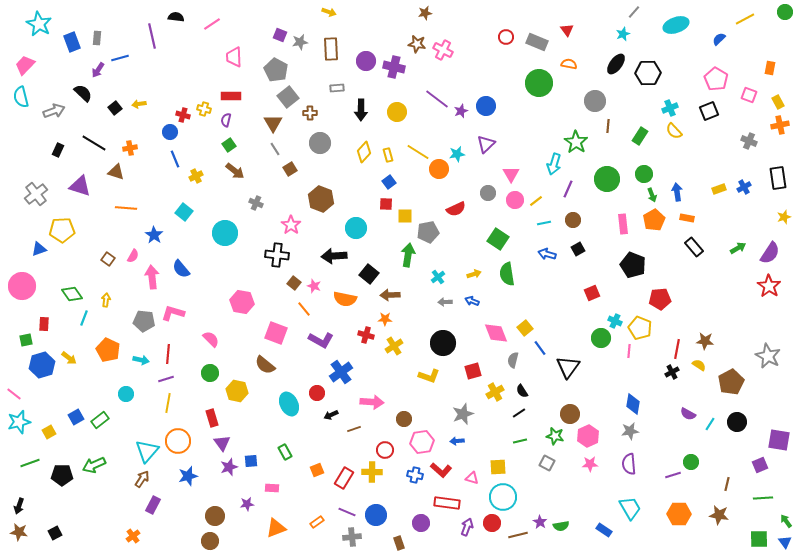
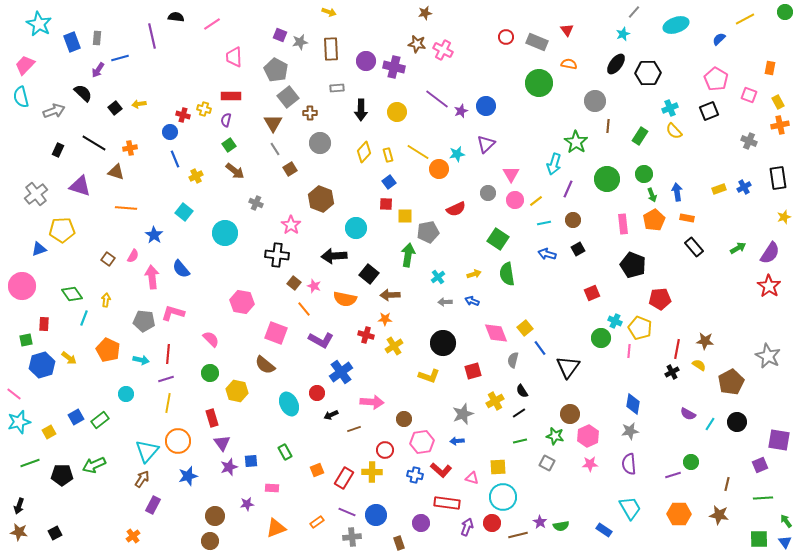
yellow cross at (495, 392): moved 9 px down
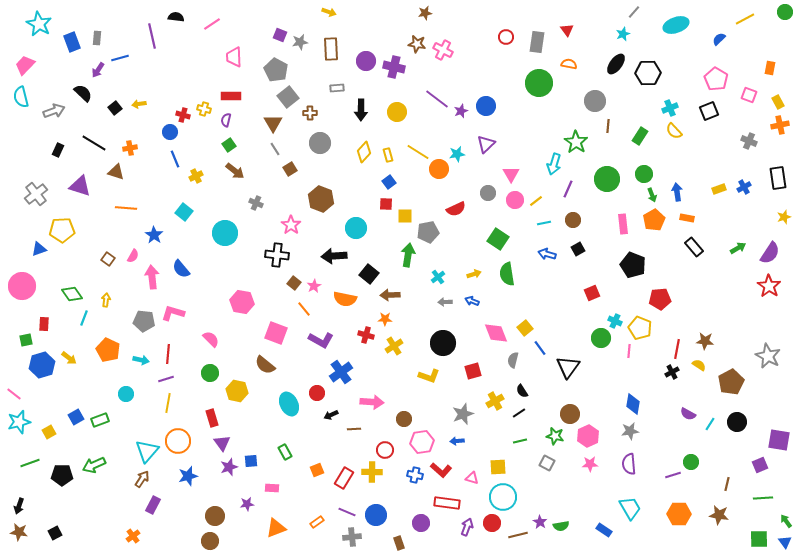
gray rectangle at (537, 42): rotated 75 degrees clockwise
pink star at (314, 286): rotated 24 degrees clockwise
green rectangle at (100, 420): rotated 18 degrees clockwise
brown line at (354, 429): rotated 16 degrees clockwise
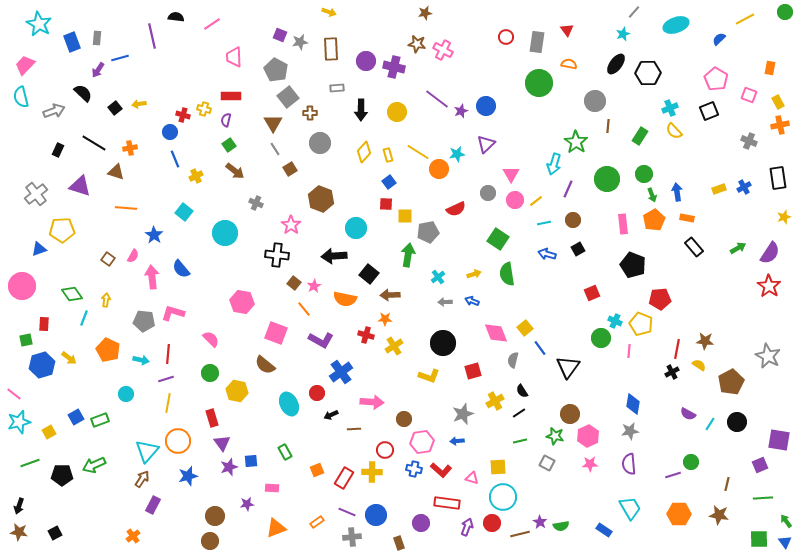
yellow pentagon at (640, 328): moved 1 px right, 4 px up
blue cross at (415, 475): moved 1 px left, 6 px up
brown line at (518, 535): moved 2 px right, 1 px up
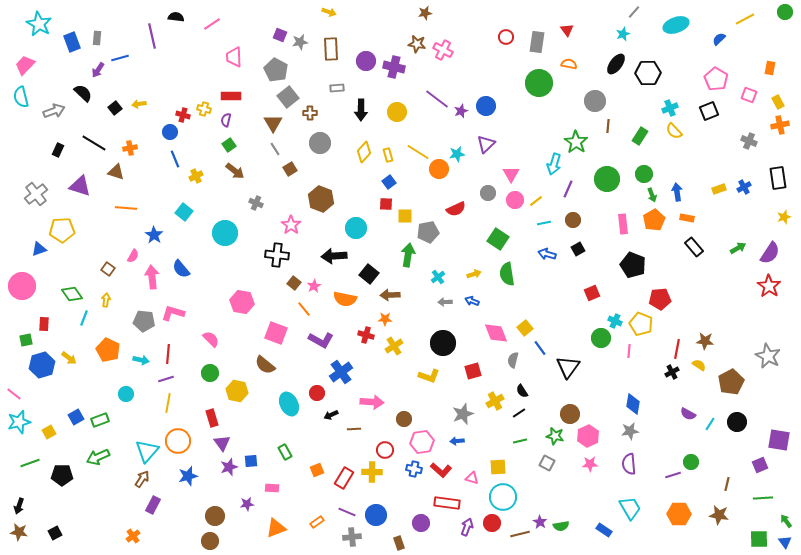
brown square at (108, 259): moved 10 px down
green arrow at (94, 465): moved 4 px right, 8 px up
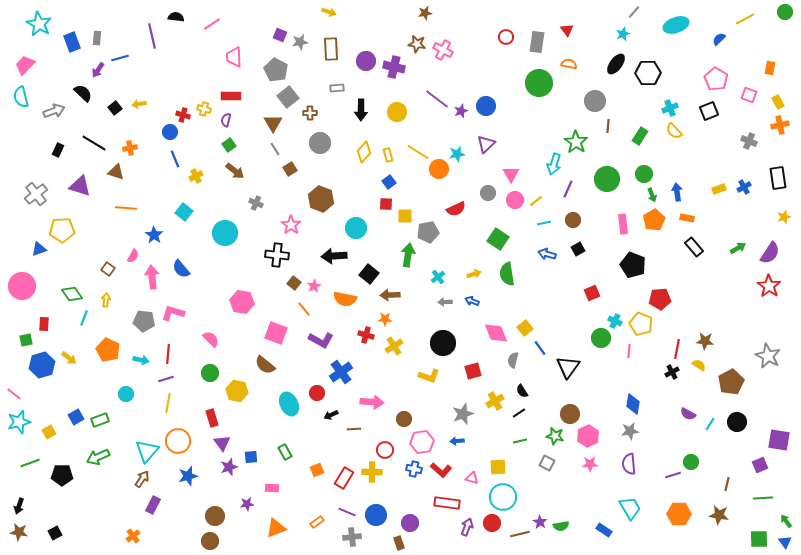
blue square at (251, 461): moved 4 px up
purple circle at (421, 523): moved 11 px left
